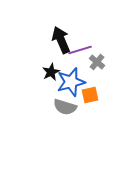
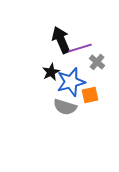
purple line: moved 2 px up
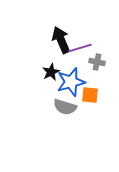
gray cross: rotated 28 degrees counterclockwise
orange square: rotated 18 degrees clockwise
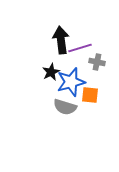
black arrow: rotated 16 degrees clockwise
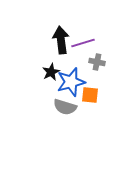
purple line: moved 3 px right, 5 px up
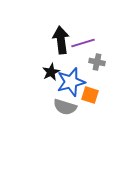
orange square: rotated 12 degrees clockwise
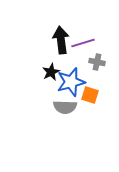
gray semicircle: rotated 15 degrees counterclockwise
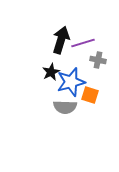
black arrow: rotated 24 degrees clockwise
gray cross: moved 1 px right, 2 px up
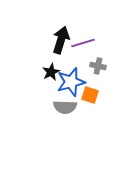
gray cross: moved 6 px down
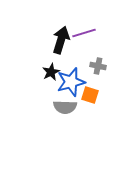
purple line: moved 1 px right, 10 px up
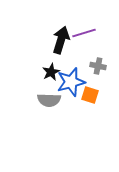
gray semicircle: moved 16 px left, 7 px up
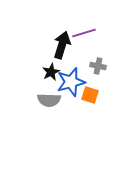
black arrow: moved 1 px right, 5 px down
